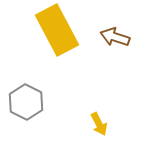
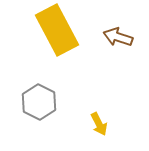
brown arrow: moved 3 px right
gray hexagon: moved 13 px right
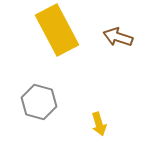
gray hexagon: rotated 12 degrees counterclockwise
yellow arrow: rotated 10 degrees clockwise
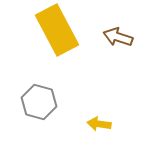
yellow arrow: rotated 115 degrees clockwise
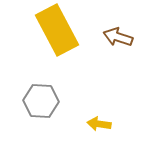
gray hexagon: moved 2 px right, 1 px up; rotated 12 degrees counterclockwise
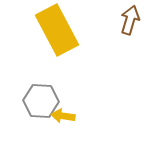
brown arrow: moved 12 px right, 17 px up; rotated 88 degrees clockwise
yellow arrow: moved 36 px left, 8 px up
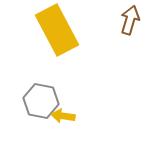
gray hexagon: rotated 8 degrees clockwise
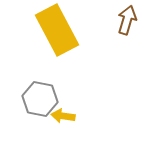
brown arrow: moved 3 px left
gray hexagon: moved 1 px left, 2 px up
